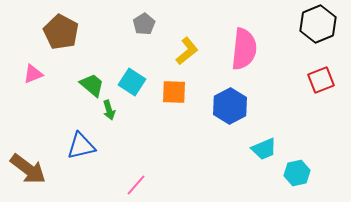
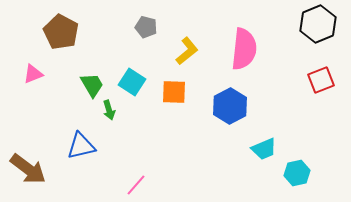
gray pentagon: moved 2 px right, 3 px down; rotated 25 degrees counterclockwise
green trapezoid: rotated 20 degrees clockwise
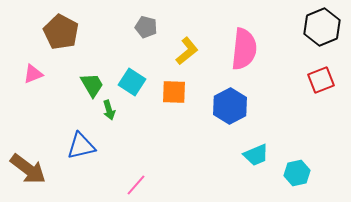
black hexagon: moved 4 px right, 3 px down
cyan trapezoid: moved 8 px left, 6 px down
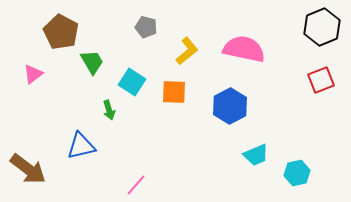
pink semicircle: rotated 84 degrees counterclockwise
pink triangle: rotated 15 degrees counterclockwise
green trapezoid: moved 23 px up
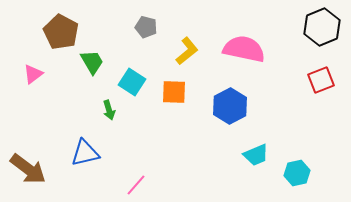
blue triangle: moved 4 px right, 7 px down
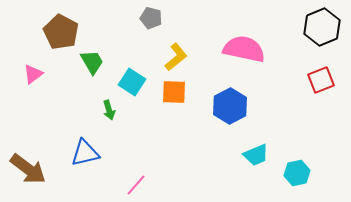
gray pentagon: moved 5 px right, 9 px up
yellow L-shape: moved 11 px left, 6 px down
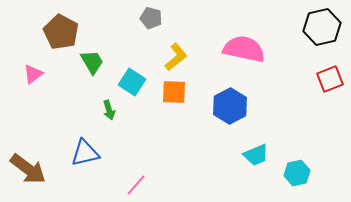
black hexagon: rotated 9 degrees clockwise
red square: moved 9 px right, 1 px up
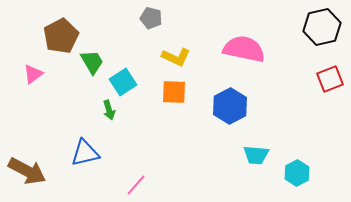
brown pentagon: moved 4 px down; rotated 16 degrees clockwise
yellow L-shape: rotated 64 degrees clockwise
cyan square: moved 9 px left; rotated 24 degrees clockwise
cyan trapezoid: rotated 28 degrees clockwise
brown arrow: moved 1 px left, 2 px down; rotated 9 degrees counterclockwise
cyan hexagon: rotated 15 degrees counterclockwise
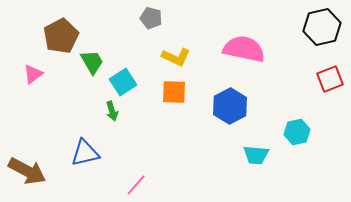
green arrow: moved 3 px right, 1 px down
cyan hexagon: moved 41 px up; rotated 15 degrees clockwise
